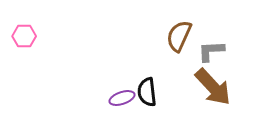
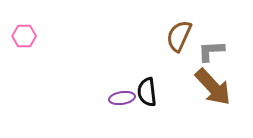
purple ellipse: rotated 10 degrees clockwise
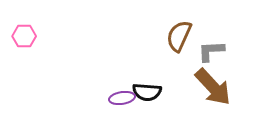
black semicircle: rotated 80 degrees counterclockwise
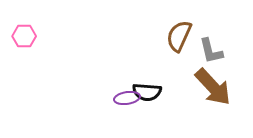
gray L-shape: rotated 100 degrees counterclockwise
purple ellipse: moved 5 px right
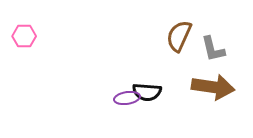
gray L-shape: moved 2 px right, 2 px up
brown arrow: rotated 39 degrees counterclockwise
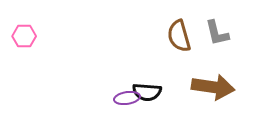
brown semicircle: rotated 40 degrees counterclockwise
gray L-shape: moved 4 px right, 16 px up
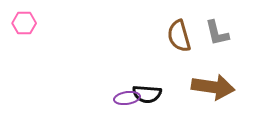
pink hexagon: moved 13 px up
black semicircle: moved 2 px down
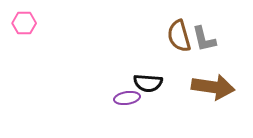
gray L-shape: moved 13 px left, 6 px down
black semicircle: moved 1 px right, 11 px up
